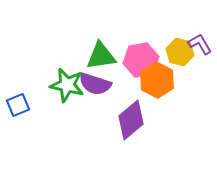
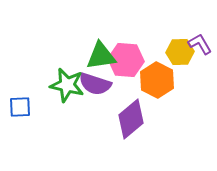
yellow hexagon: rotated 16 degrees counterclockwise
pink hexagon: moved 15 px left; rotated 16 degrees clockwise
blue square: moved 2 px right, 2 px down; rotated 20 degrees clockwise
purple diamond: moved 1 px up
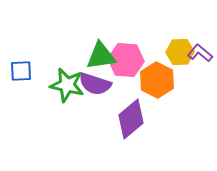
purple L-shape: moved 9 px down; rotated 20 degrees counterclockwise
blue square: moved 1 px right, 36 px up
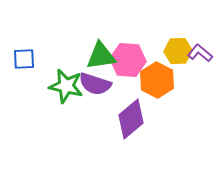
yellow hexagon: moved 2 px left, 1 px up
pink hexagon: moved 2 px right
blue square: moved 3 px right, 12 px up
green star: moved 1 px left, 1 px down
